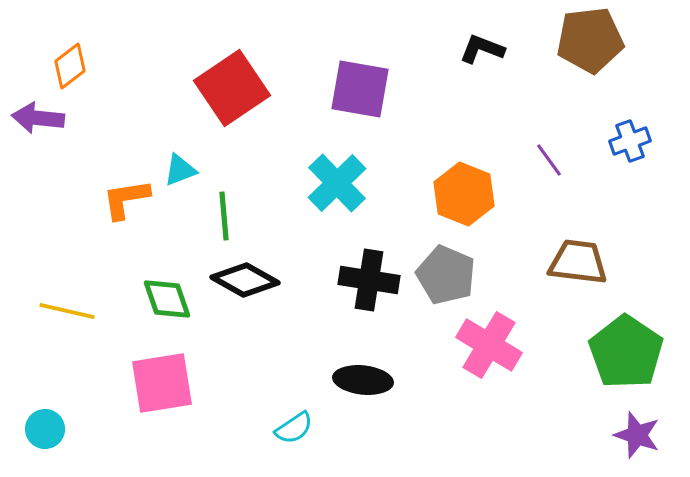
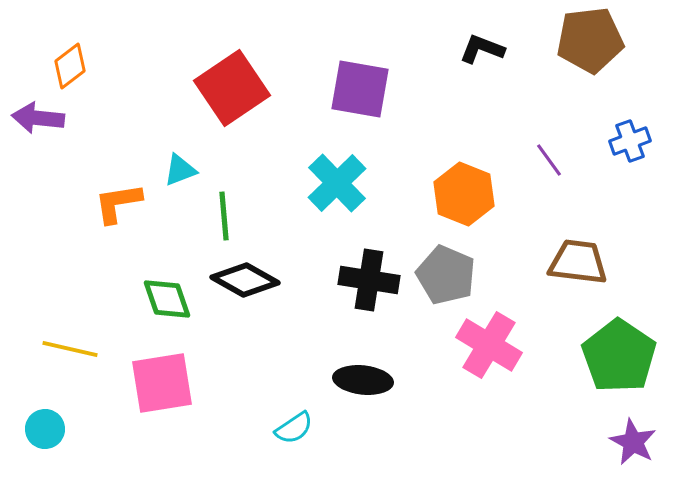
orange L-shape: moved 8 px left, 4 px down
yellow line: moved 3 px right, 38 px down
green pentagon: moved 7 px left, 4 px down
purple star: moved 4 px left, 7 px down; rotated 9 degrees clockwise
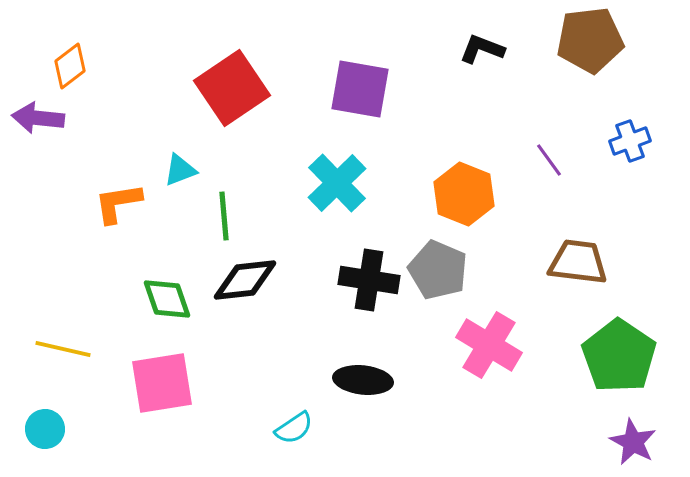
gray pentagon: moved 8 px left, 5 px up
black diamond: rotated 36 degrees counterclockwise
yellow line: moved 7 px left
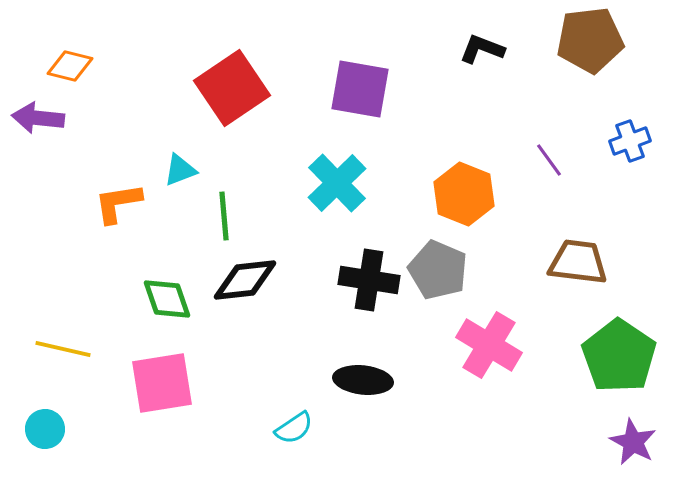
orange diamond: rotated 51 degrees clockwise
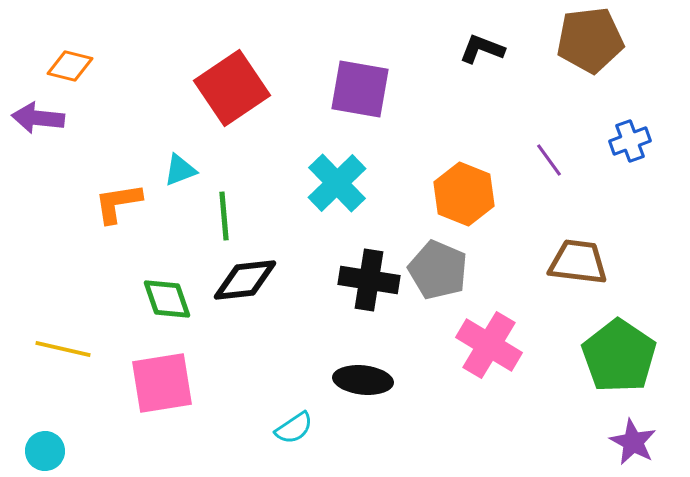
cyan circle: moved 22 px down
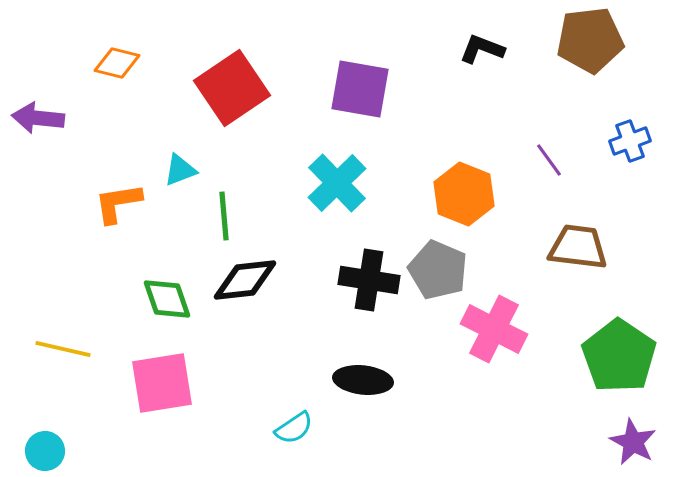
orange diamond: moved 47 px right, 3 px up
brown trapezoid: moved 15 px up
pink cross: moved 5 px right, 16 px up; rotated 4 degrees counterclockwise
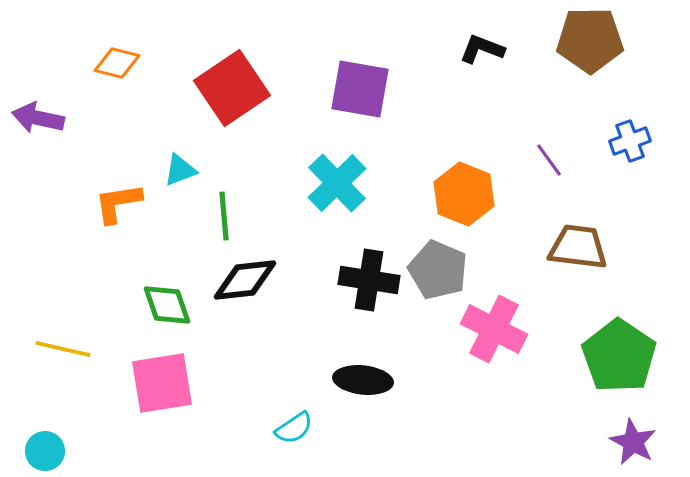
brown pentagon: rotated 6 degrees clockwise
purple arrow: rotated 6 degrees clockwise
green diamond: moved 6 px down
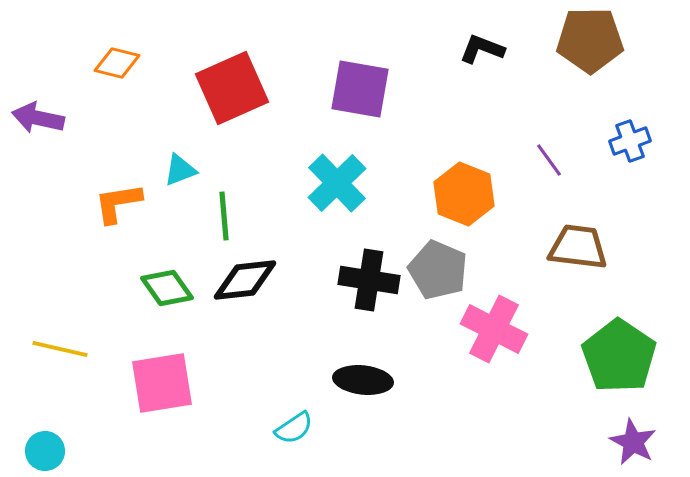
red square: rotated 10 degrees clockwise
green diamond: moved 17 px up; rotated 16 degrees counterclockwise
yellow line: moved 3 px left
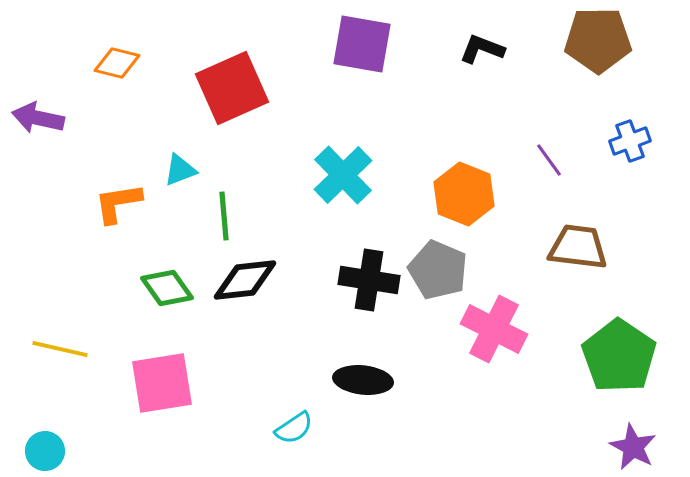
brown pentagon: moved 8 px right
purple square: moved 2 px right, 45 px up
cyan cross: moved 6 px right, 8 px up
purple star: moved 5 px down
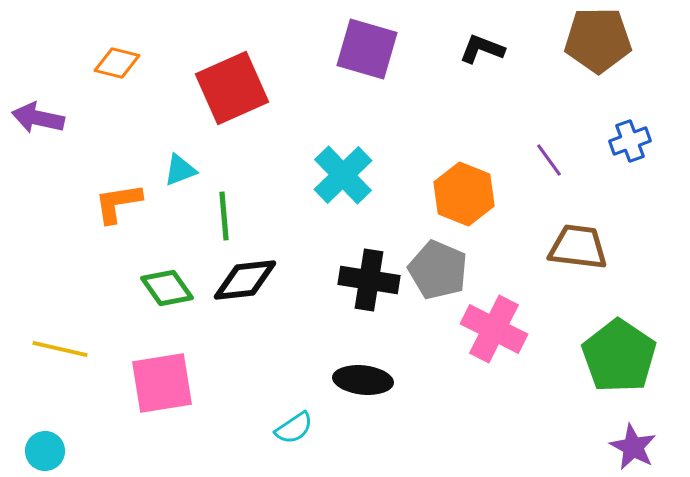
purple square: moved 5 px right, 5 px down; rotated 6 degrees clockwise
